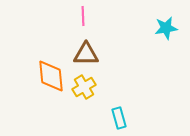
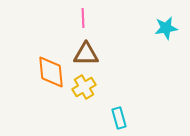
pink line: moved 2 px down
orange diamond: moved 4 px up
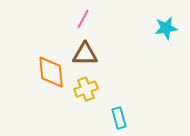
pink line: moved 1 px down; rotated 30 degrees clockwise
brown triangle: moved 1 px left
yellow cross: moved 2 px right, 2 px down; rotated 10 degrees clockwise
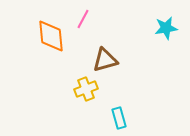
brown triangle: moved 20 px right, 6 px down; rotated 16 degrees counterclockwise
orange diamond: moved 36 px up
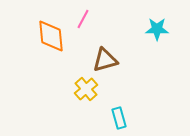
cyan star: moved 9 px left, 1 px down; rotated 10 degrees clockwise
yellow cross: rotated 20 degrees counterclockwise
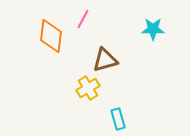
cyan star: moved 4 px left
orange diamond: rotated 12 degrees clockwise
yellow cross: moved 2 px right, 1 px up; rotated 10 degrees clockwise
cyan rectangle: moved 1 px left, 1 px down
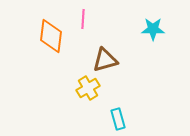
pink line: rotated 24 degrees counterclockwise
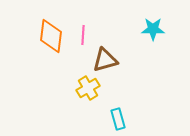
pink line: moved 16 px down
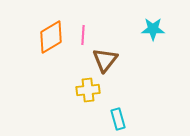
orange diamond: moved 1 px down; rotated 52 degrees clockwise
brown triangle: rotated 36 degrees counterclockwise
yellow cross: moved 2 px down; rotated 25 degrees clockwise
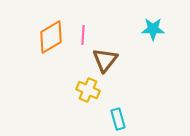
yellow cross: rotated 30 degrees clockwise
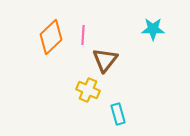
orange diamond: rotated 12 degrees counterclockwise
cyan rectangle: moved 5 px up
